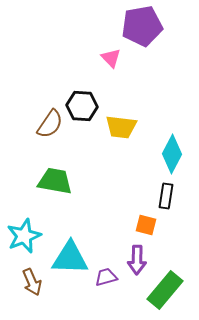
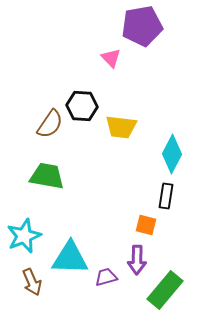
green trapezoid: moved 8 px left, 5 px up
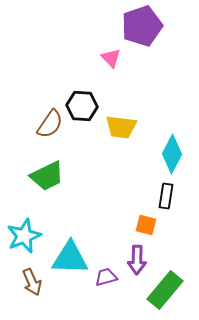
purple pentagon: rotated 9 degrees counterclockwise
green trapezoid: rotated 144 degrees clockwise
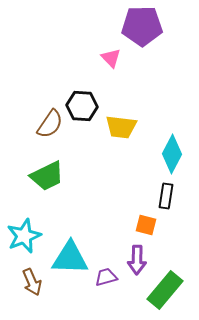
purple pentagon: rotated 18 degrees clockwise
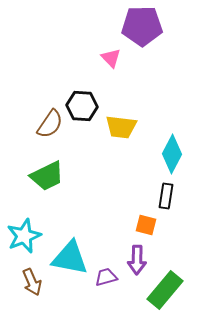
cyan triangle: rotated 9 degrees clockwise
